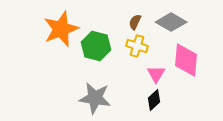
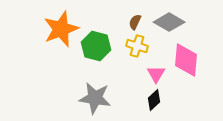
gray diamond: moved 2 px left
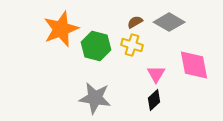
brown semicircle: rotated 35 degrees clockwise
yellow cross: moved 5 px left, 1 px up
pink diamond: moved 8 px right, 5 px down; rotated 16 degrees counterclockwise
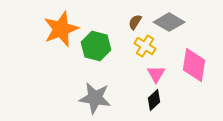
brown semicircle: rotated 28 degrees counterclockwise
yellow cross: moved 13 px right, 1 px down; rotated 15 degrees clockwise
pink diamond: rotated 20 degrees clockwise
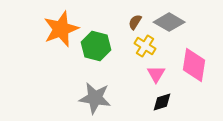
black diamond: moved 8 px right, 2 px down; rotated 25 degrees clockwise
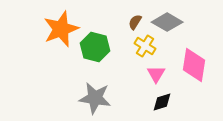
gray diamond: moved 2 px left
green hexagon: moved 1 px left, 1 px down
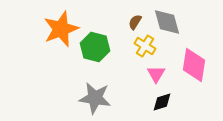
gray diamond: rotated 44 degrees clockwise
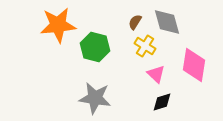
orange star: moved 3 px left, 4 px up; rotated 15 degrees clockwise
pink triangle: rotated 18 degrees counterclockwise
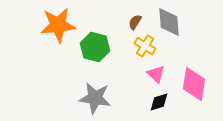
gray diamond: moved 2 px right; rotated 12 degrees clockwise
pink diamond: moved 19 px down
black diamond: moved 3 px left
